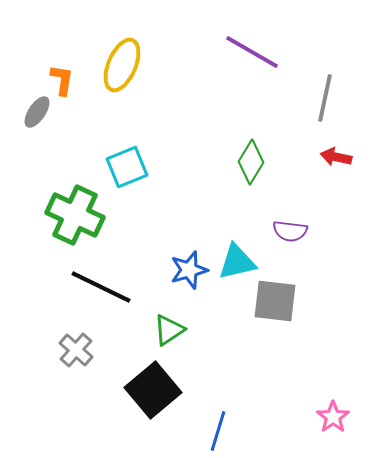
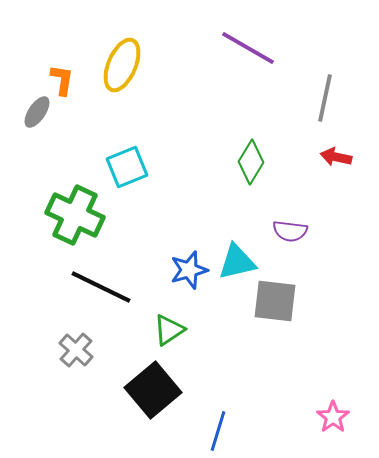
purple line: moved 4 px left, 4 px up
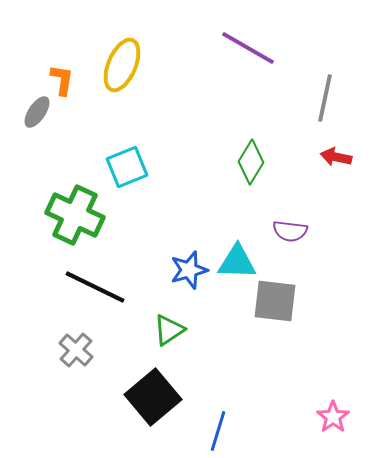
cyan triangle: rotated 15 degrees clockwise
black line: moved 6 px left
black square: moved 7 px down
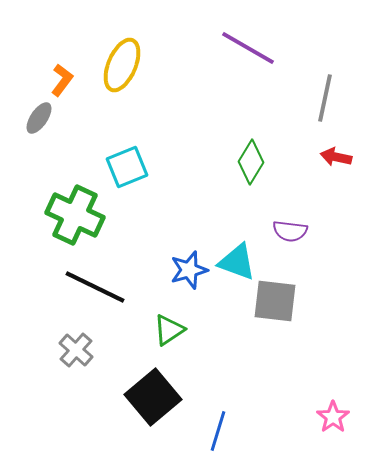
orange L-shape: rotated 28 degrees clockwise
gray ellipse: moved 2 px right, 6 px down
cyan triangle: rotated 18 degrees clockwise
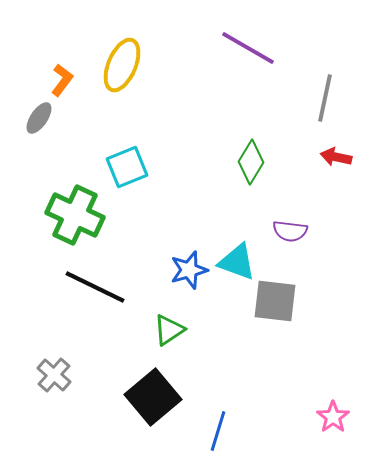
gray cross: moved 22 px left, 25 px down
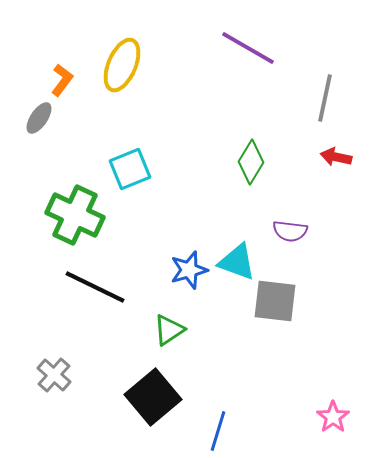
cyan square: moved 3 px right, 2 px down
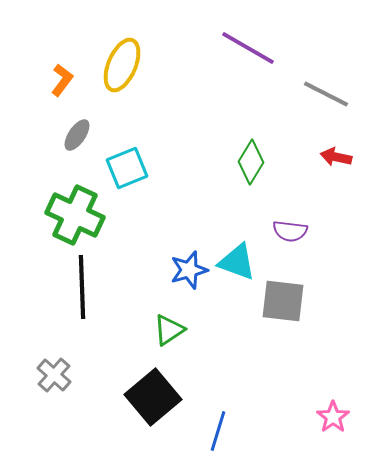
gray line: moved 1 px right, 4 px up; rotated 75 degrees counterclockwise
gray ellipse: moved 38 px right, 17 px down
cyan square: moved 3 px left, 1 px up
black line: moved 13 px left; rotated 62 degrees clockwise
gray square: moved 8 px right
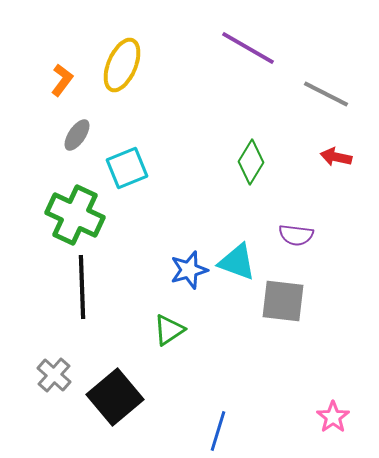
purple semicircle: moved 6 px right, 4 px down
black square: moved 38 px left
